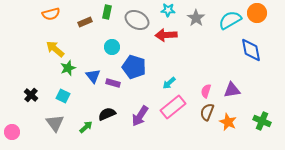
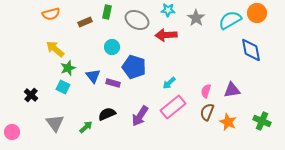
cyan square: moved 9 px up
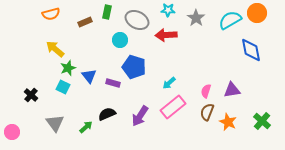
cyan circle: moved 8 px right, 7 px up
blue triangle: moved 4 px left
green cross: rotated 18 degrees clockwise
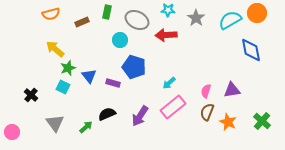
brown rectangle: moved 3 px left
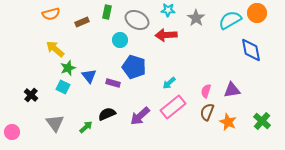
purple arrow: rotated 15 degrees clockwise
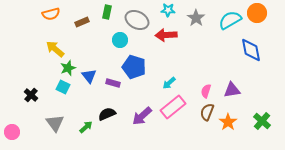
purple arrow: moved 2 px right
orange star: rotated 12 degrees clockwise
